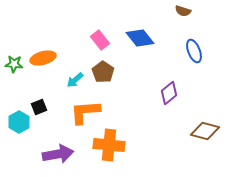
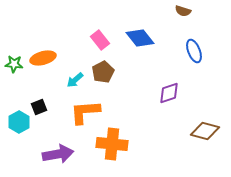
brown pentagon: rotated 10 degrees clockwise
purple diamond: rotated 20 degrees clockwise
orange cross: moved 3 px right, 1 px up
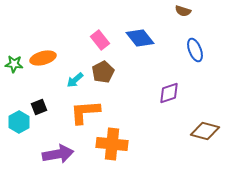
blue ellipse: moved 1 px right, 1 px up
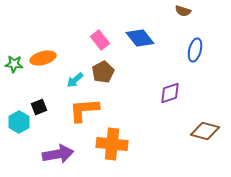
blue ellipse: rotated 35 degrees clockwise
purple diamond: moved 1 px right
orange L-shape: moved 1 px left, 2 px up
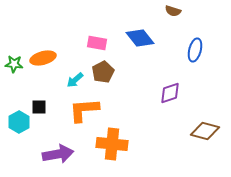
brown semicircle: moved 10 px left
pink rectangle: moved 3 px left, 3 px down; rotated 42 degrees counterclockwise
black square: rotated 21 degrees clockwise
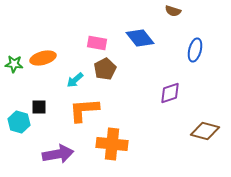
brown pentagon: moved 2 px right, 3 px up
cyan hexagon: rotated 15 degrees counterclockwise
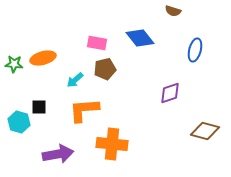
brown pentagon: rotated 15 degrees clockwise
